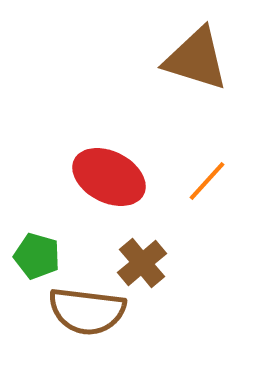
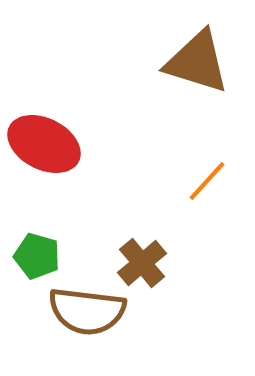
brown triangle: moved 1 px right, 3 px down
red ellipse: moved 65 px left, 33 px up
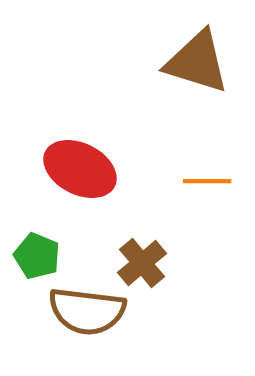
red ellipse: moved 36 px right, 25 px down
orange line: rotated 48 degrees clockwise
green pentagon: rotated 6 degrees clockwise
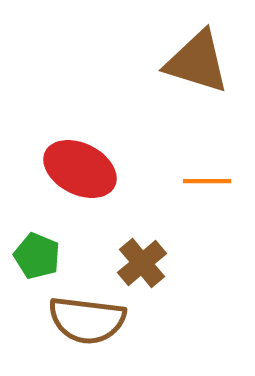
brown semicircle: moved 9 px down
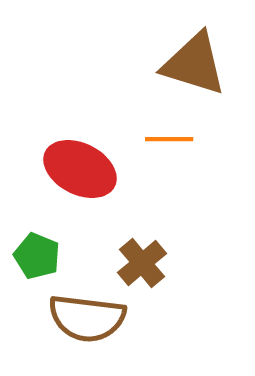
brown triangle: moved 3 px left, 2 px down
orange line: moved 38 px left, 42 px up
brown semicircle: moved 2 px up
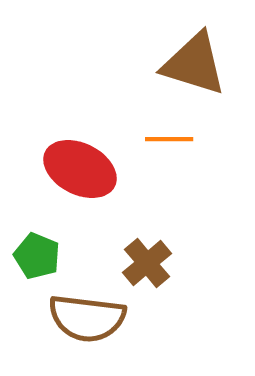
brown cross: moved 5 px right
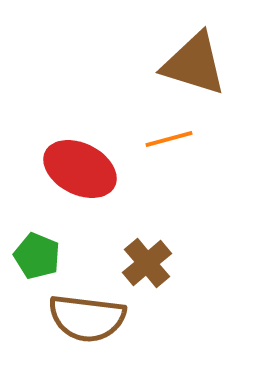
orange line: rotated 15 degrees counterclockwise
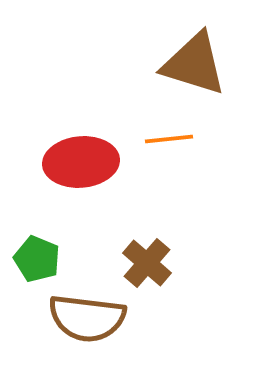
orange line: rotated 9 degrees clockwise
red ellipse: moved 1 px right, 7 px up; rotated 32 degrees counterclockwise
green pentagon: moved 3 px down
brown cross: rotated 9 degrees counterclockwise
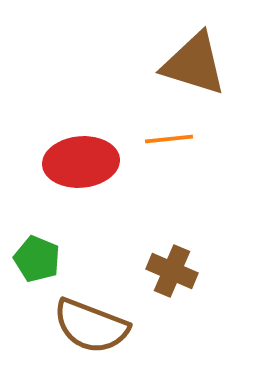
brown cross: moved 25 px right, 8 px down; rotated 18 degrees counterclockwise
brown semicircle: moved 4 px right, 8 px down; rotated 14 degrees clockwise
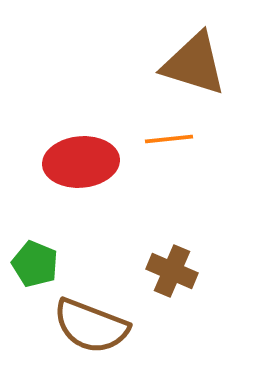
green pentagon: moved 2 px left, 5 px down
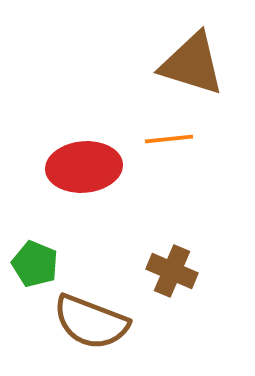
brown triangle: moved 2 px left
red ellipse: moved 3 px right, 5 px down
brown semicircle: moved 4 px up
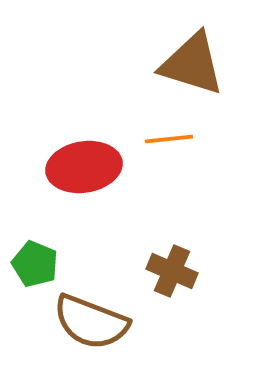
red ellipse: rotated 4 degrees counterclockwise
